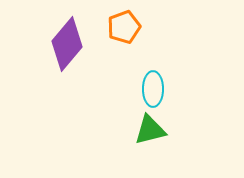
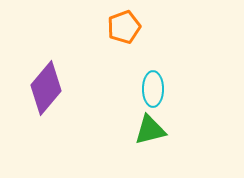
purple diamond: moved 21 px left, 44 px down
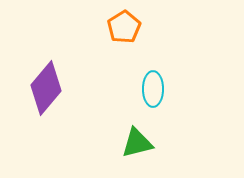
orange pentagon: rotated 12 degrees counterclockwise
green triangle: moved 13 px left, 13 px down
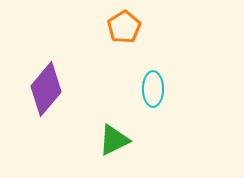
purple diamond: moved 1 px down
green triangle: moved 23 px left, 3 px up; rotated 12 degrees counterclockwise
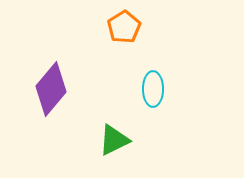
purple diamond: moved 5 px right
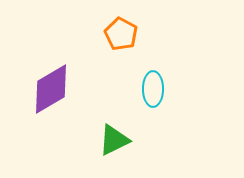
orange pentagon: moved 3 px left, 7 px down; rotated 12 degrees counterclockwise
purple diamond: rotated 20 degrees clockwise
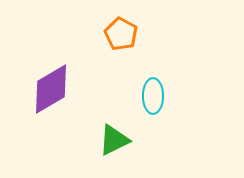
cyan ellipse: moved 7 px down
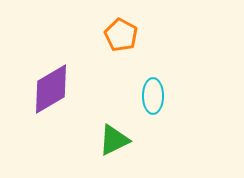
orange pentagon: moved 1 px down
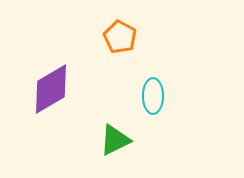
orange pentagon: moved 1 px left, 2 px down
green triangle: moved 1 px right
